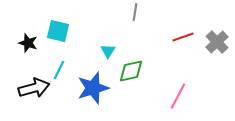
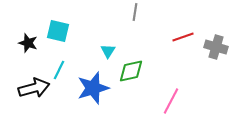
gray cross: moved 1 px left, 5 px down; rotated 30 degrees counterclockwise
pink line: moved 7 px left, 5 px down
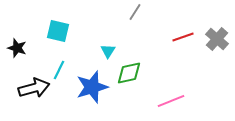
gray line: rotated 24 degrees clockwise
black star: moved 11 px left, 5 px down
gray cross: moved 1 px right, 8 px up; rotated 25 degrees clockwise
green diamond: moved 2 px left, 2 px down
blue star: moved 1 px left, 1 px up
pink line: rotated 40 degrees clockwise
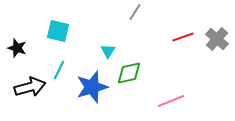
black arrow: moved 4 px left, 1 px up
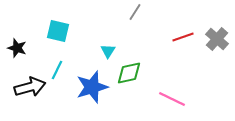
cyan line: moved 2 px left
pink line: moved 1 px right, 2 px up; rotated 48 degrees clockwise
